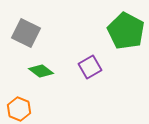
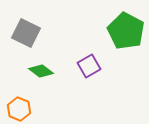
purple square: moved 1 px left, 1 px up
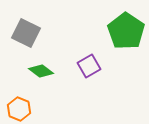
green pentagon: rotated 6 degrees clockwise
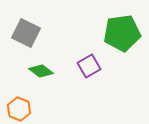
green pentagon: moved 4 px left, 2 px down; rotated 30 degrees clockwise
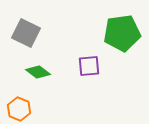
purple square: rotated 25 degrees clockwise
green diamond: moved 3 px left, 1 px down
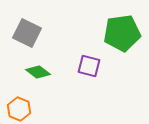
gray square: moved 1 px right
purple square: rotated 20 degrees clockwise
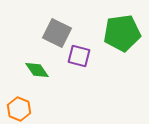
gray square: moved 30 px right
purple square: moved 10 px left, 10 px up
green diamond: moved 1 px left, 2 px up; rotated 20 degrees clockwise
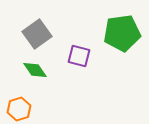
gray square: moved 20 px left, 1 px down; rotated 28 degrees clockwise
green diamond: moved 2 px left
orange hexagon: rotated 20 degrees clockwise
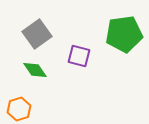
green pentagon: moved 2 px right, 1 px down
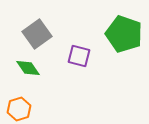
green pentagon: rotated 27 degrees clockwise
green diamond: moved 7 px left, 2 px up
